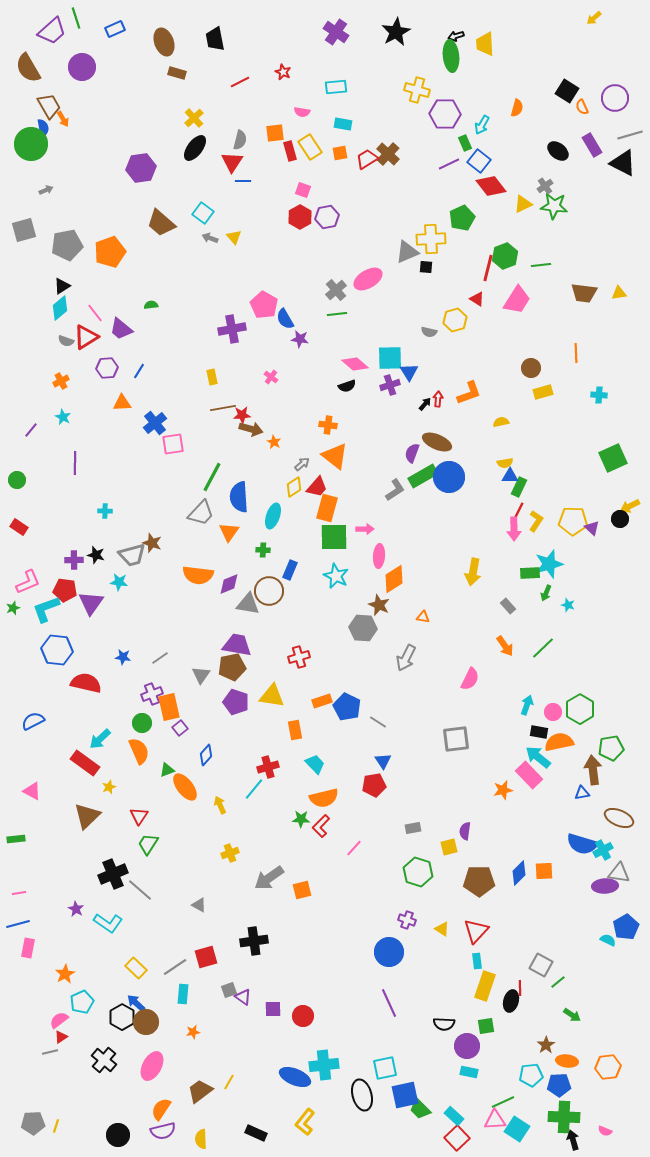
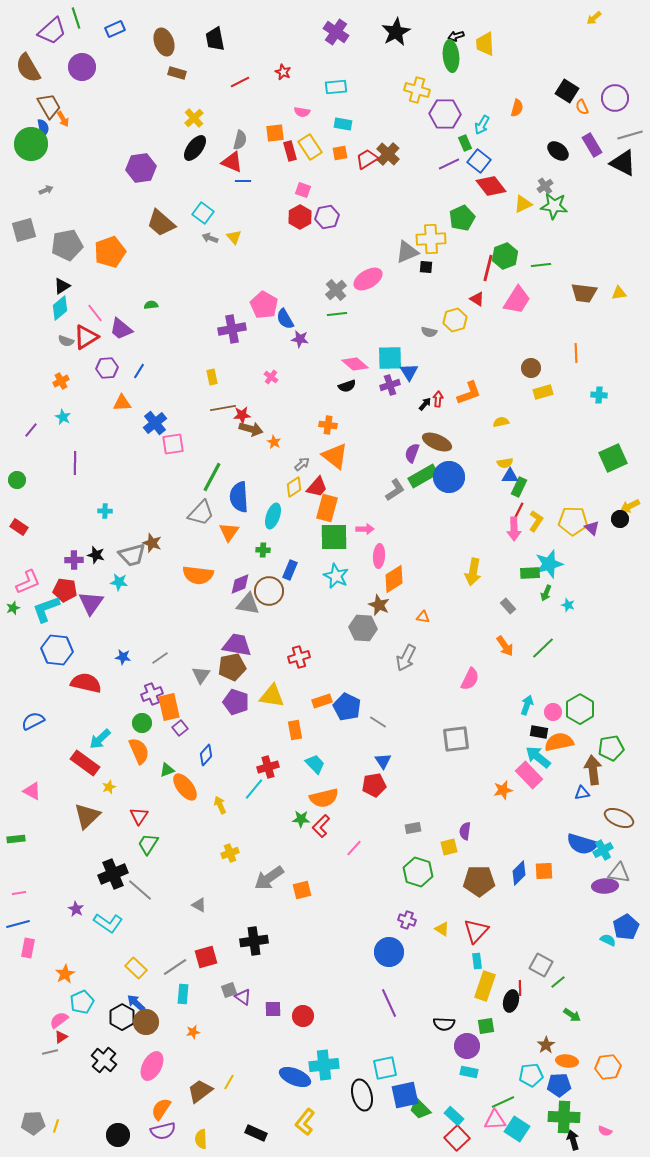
red triangle at (232, 162): rotated 40 degrees counterclockwise
purple diamond at (229, 584): moved 11 px right
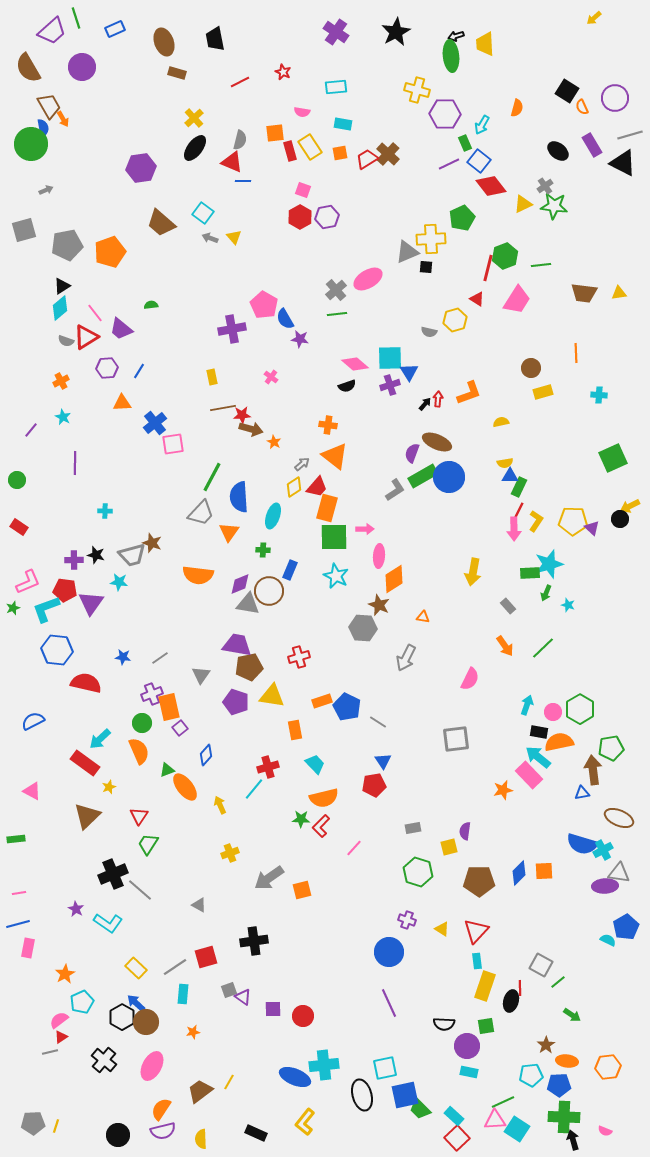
brown pentagon at (232, 667): moved 17 px right
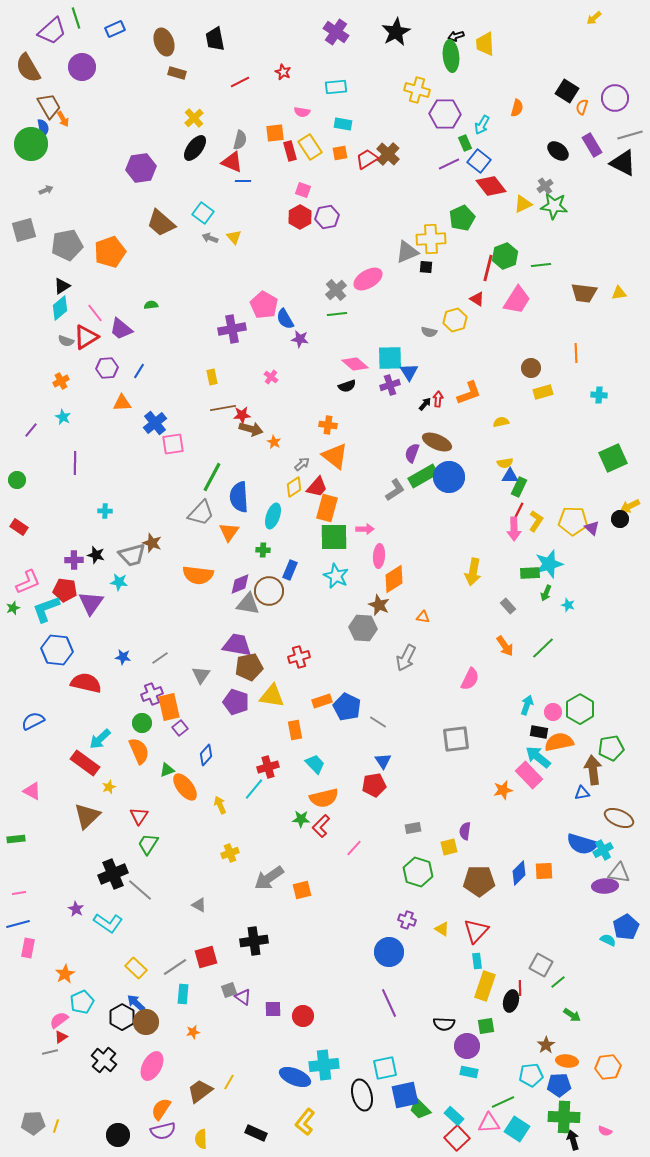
orange semicircle at (582, 107): rotated 42 degrees clockwise
pink triangle at (495, 1120): moved 6 px left, 3 px down
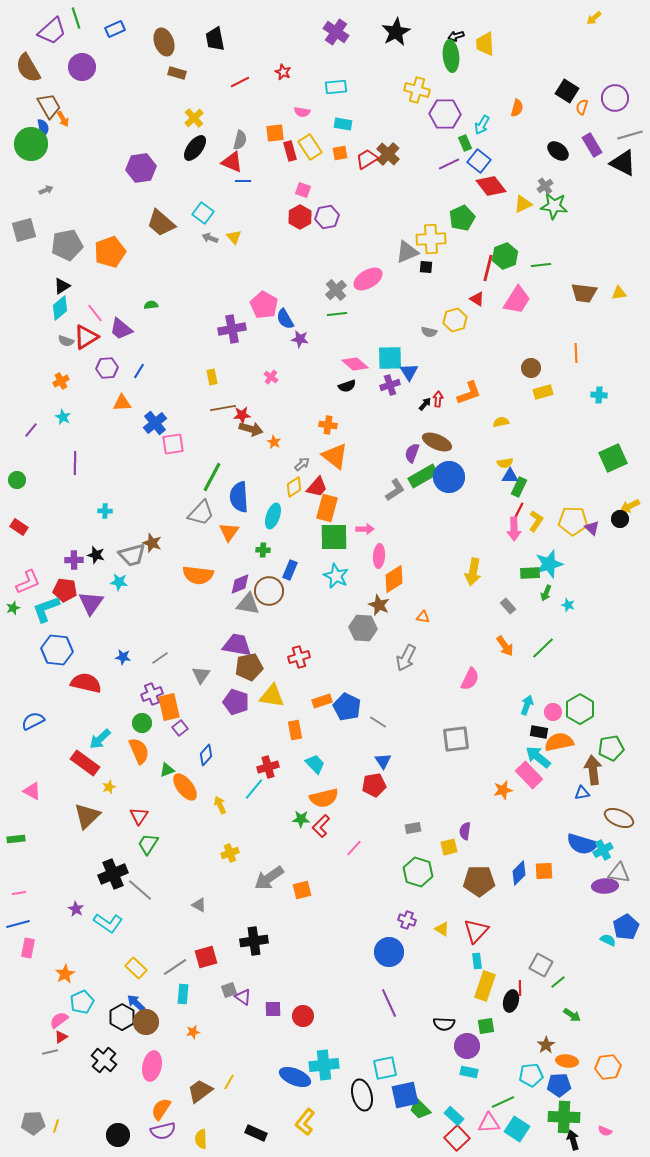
pink ellipse at (152, 1066): rotated 16 degrees counterclockwise
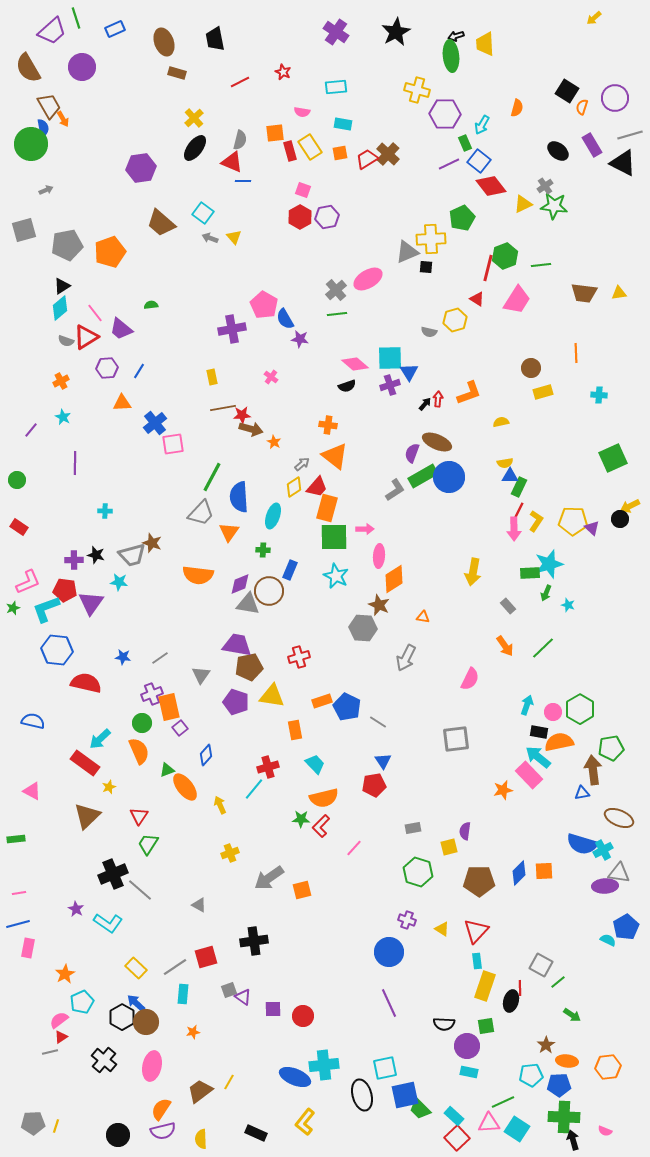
blue semicircle at (33, 721): rotated 40 degrees clockwise
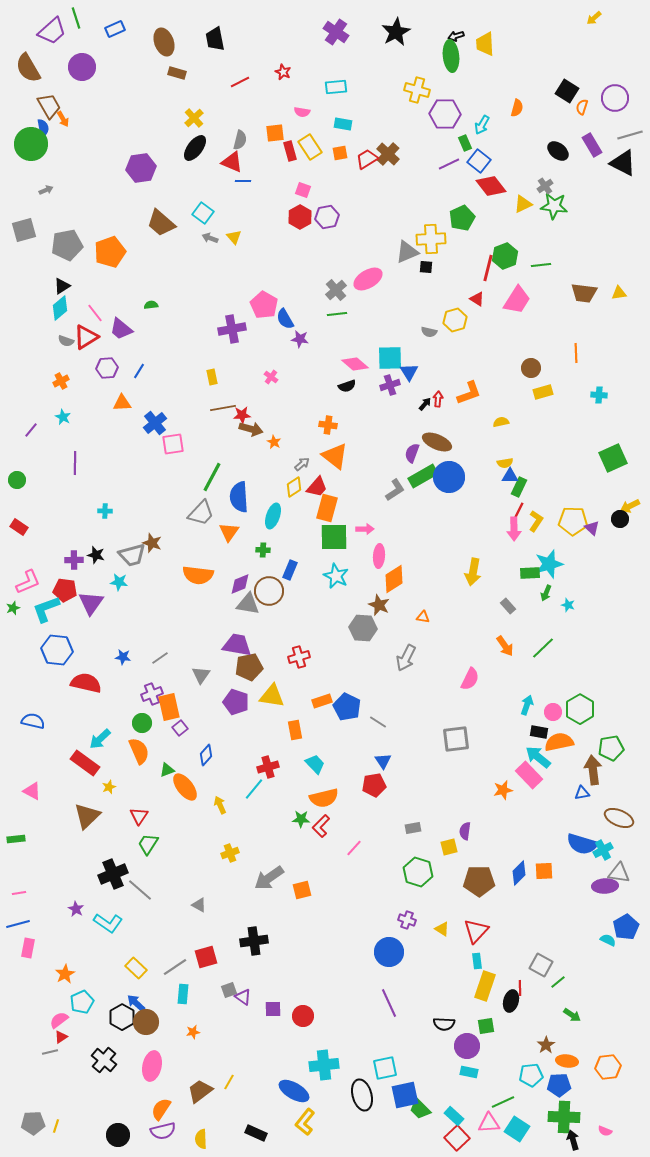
blue ellipse at (295, 1077): moved 1 px left, 14 px down; rotated 8 degrees clockwise
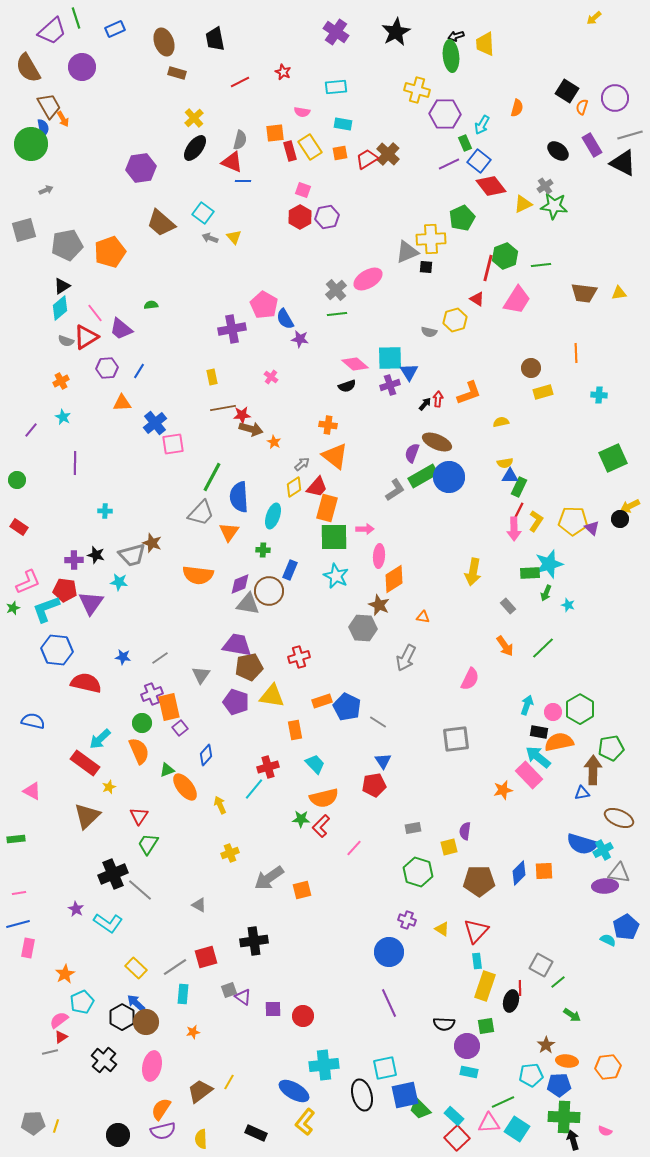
brown arrow at (593, 770): rotated 8 degrees clockwise
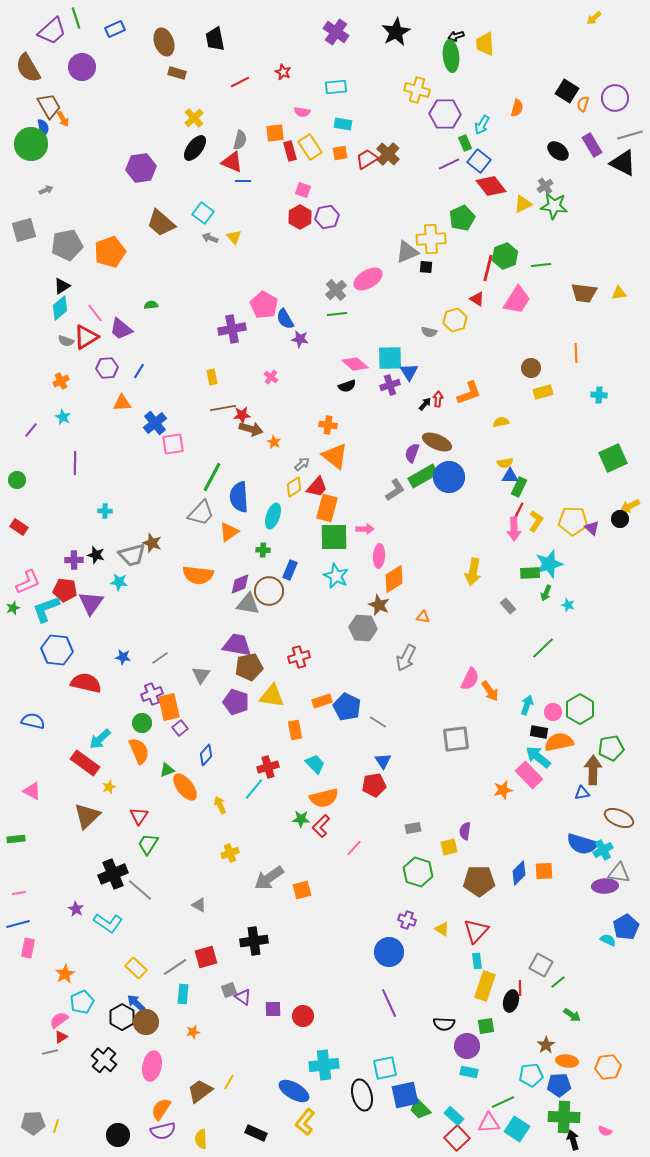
orange semicircle at (582, 107): moved 1 px right, 3 px up
orange triangle at (229, 532): rotated 20 degrees clockwise
orange arrow at (505, 646): moved 15 px left, 45 px down
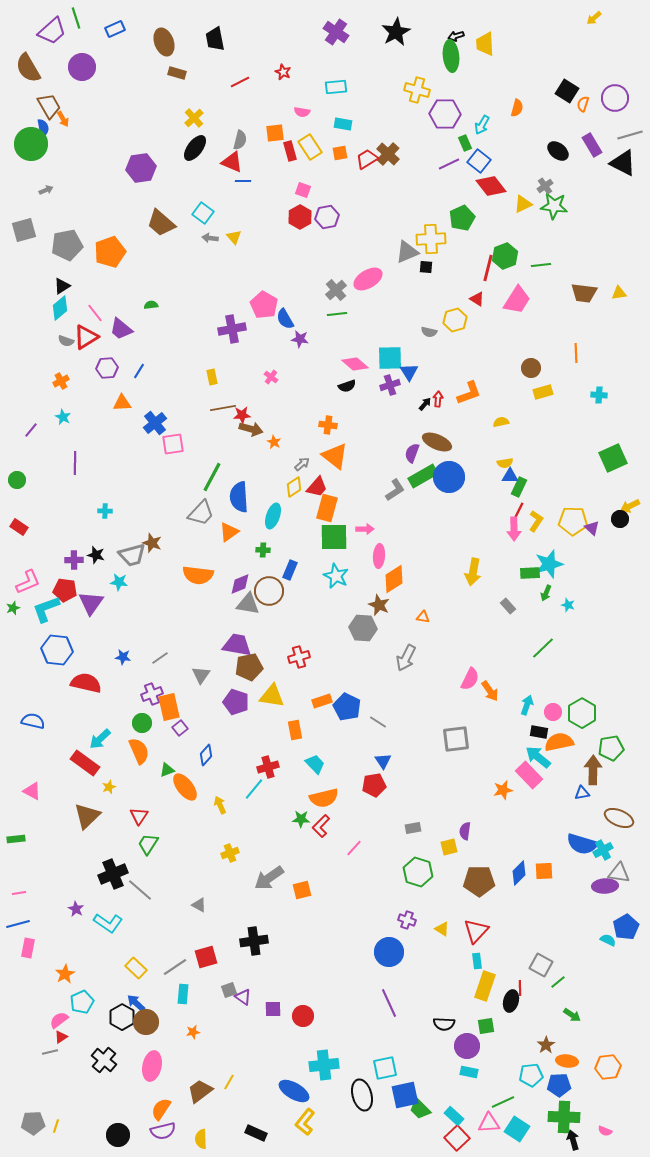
gray arrow at (210, 238): rotated 14 degrees counterclockwise
green hexagon at (580, 709): moved 2 px right, 4 px down
